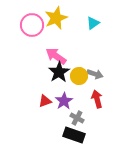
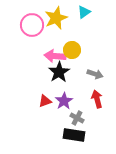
cyan triangle: moved 9 px left, 11 px up
pink arrow: moved 1 px left; rotated 30 degrees counterclockwise
yellow circle: moved 7 px left, 26 px up
black rectangle: rotated 10 degrees counterclockwise
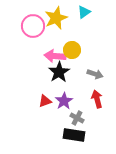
pink circle: moved 1 px right, 1 px down
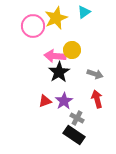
black rectangle: rotated 25 degrees clockwise
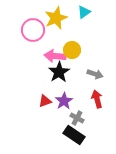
pink circle: moved 4 px down
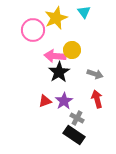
cyan triangle: rotated 32 degrees counterclockwise
